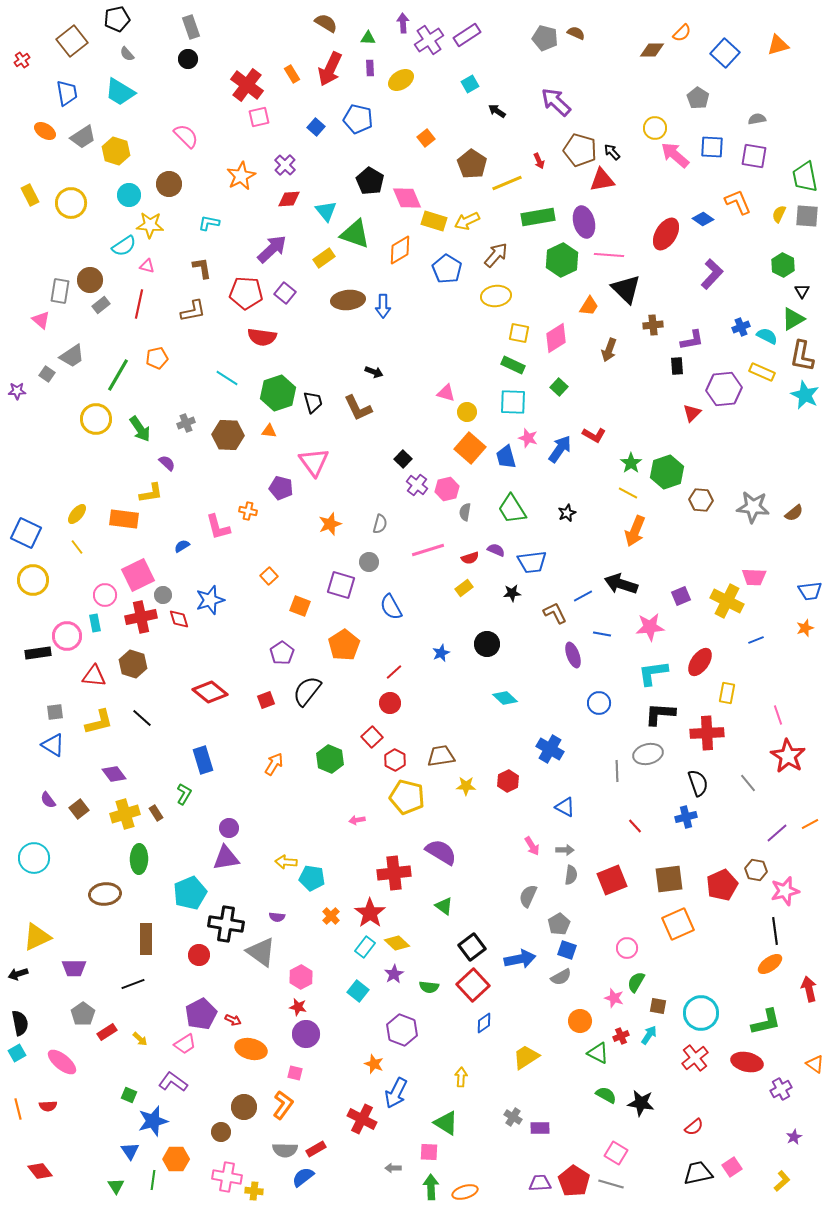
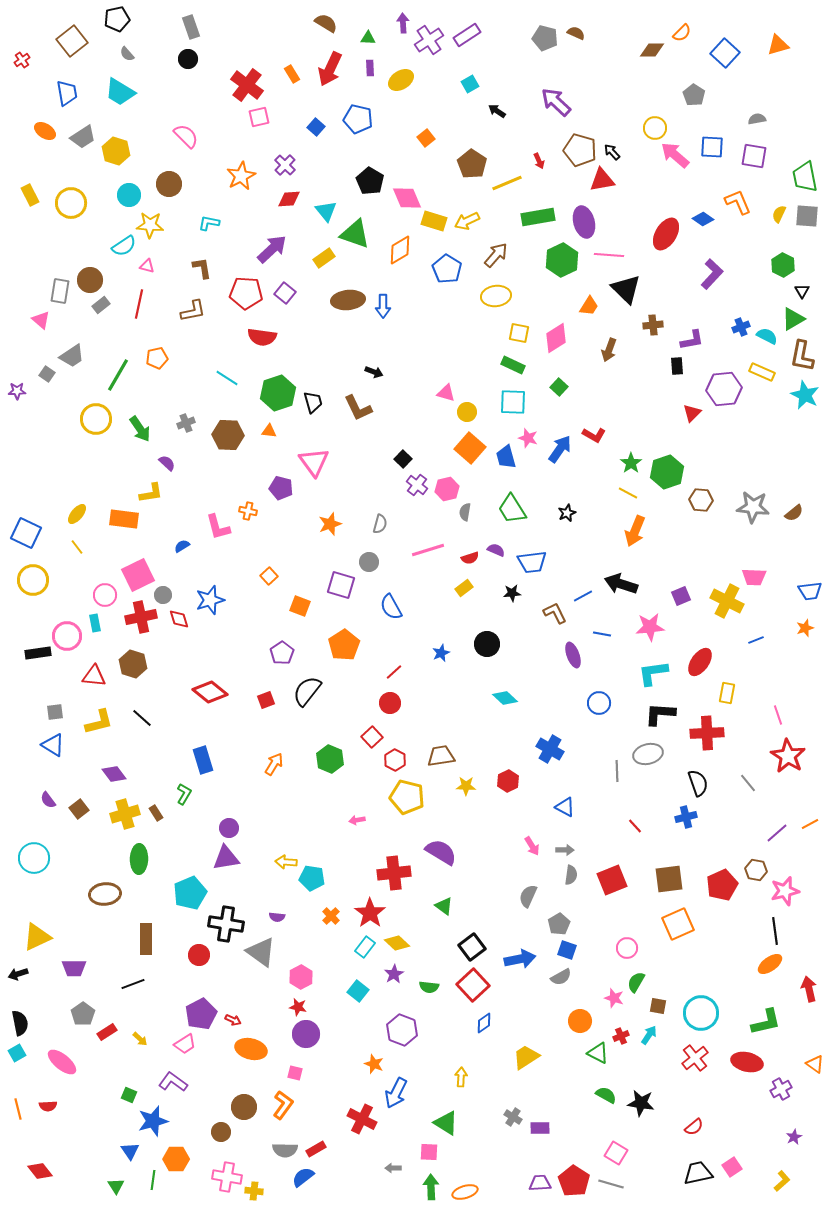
gray pentagon at (698, 98): moved 4 px left, 3 px up
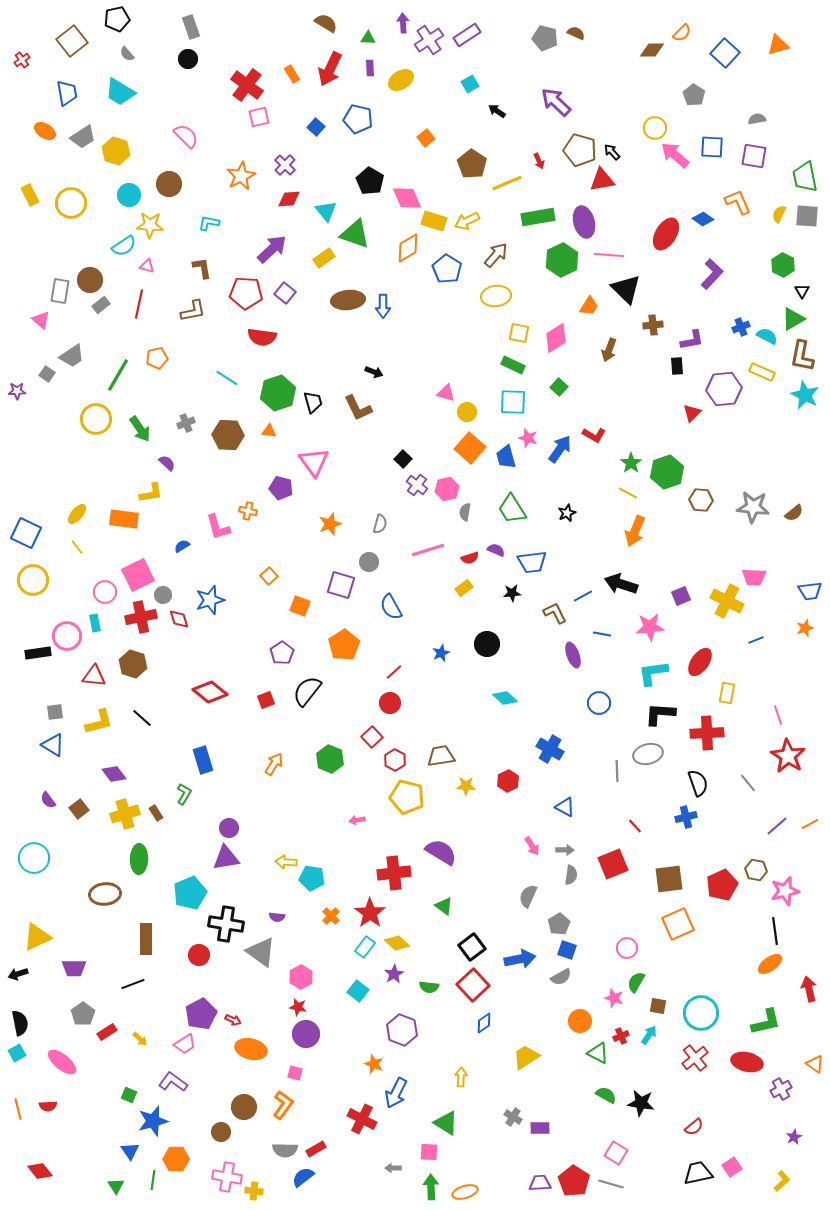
orange diamond at (400, 250): moved 8 px right, 2 px up
pink circle at (105, 595): moved 3 px up
purple line at (777, 833): moved 7 px up
red square at (612, 880): moved 1 px right, 16 px up
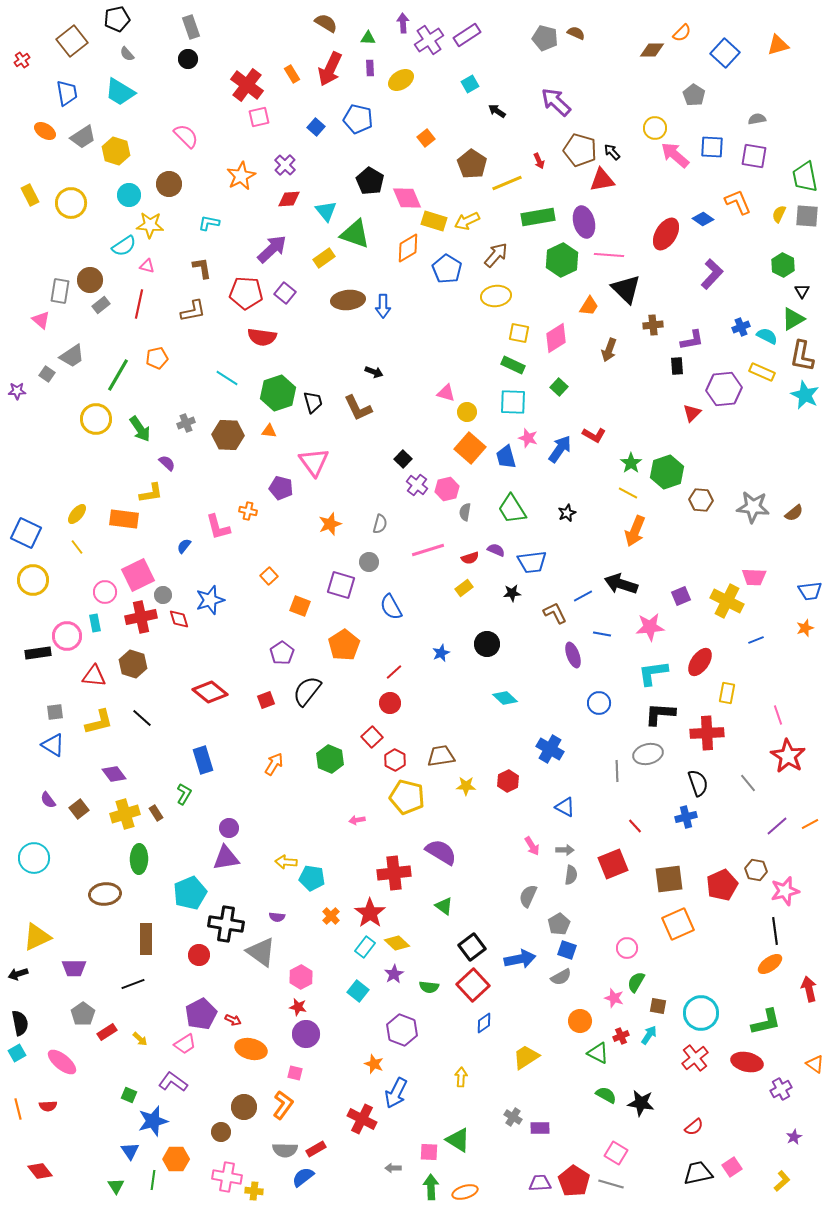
blue semicircle at (182, 546): moved 2 px right; rotated 21 degrees counterclockwise
green triangle at (446, 1123): moved 12 px right, 17 px down
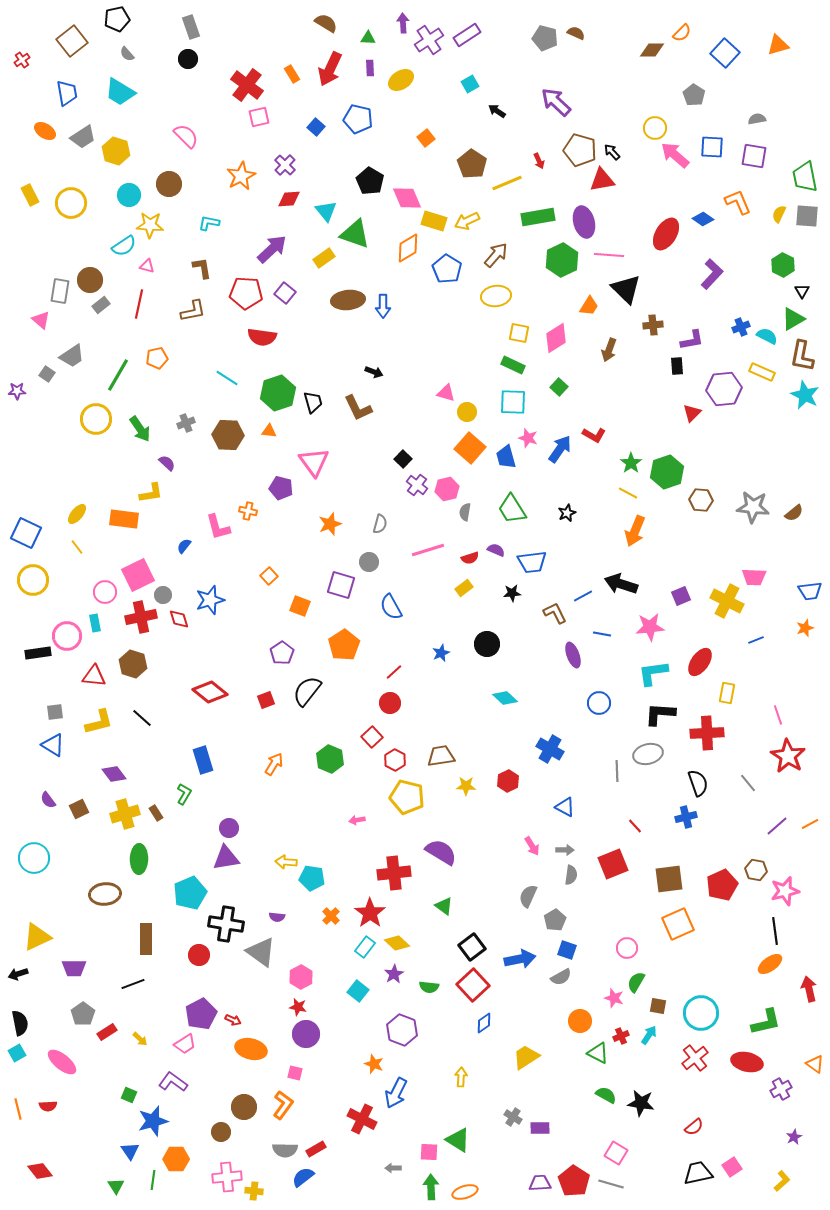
brown square at (79, 809): rotated 12 degrees clockwise
gray pentagon at (559, 924): moved 4 px left, 4 px up
pink cross at (227, 1177): rotated 16 degrees counterclockwise
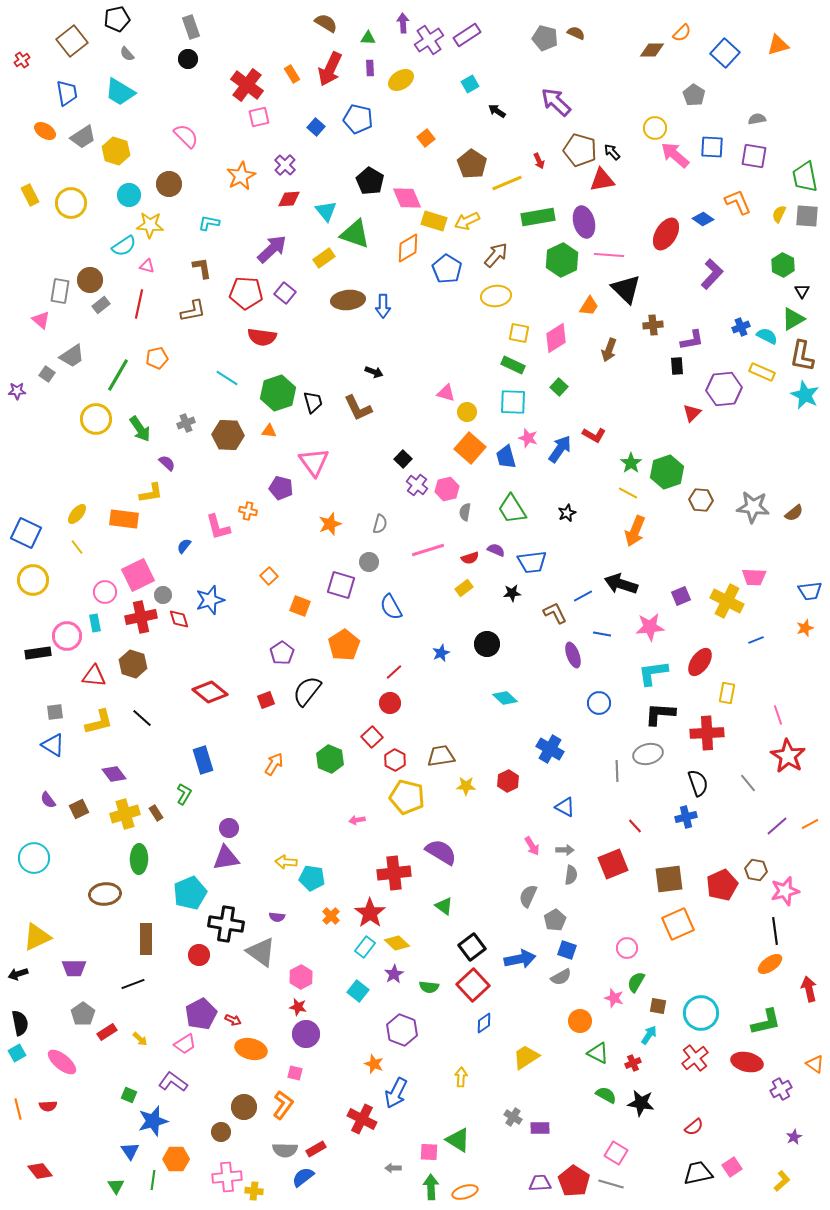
red cross at (621, 1036): moved 12 px right, 27 px down
